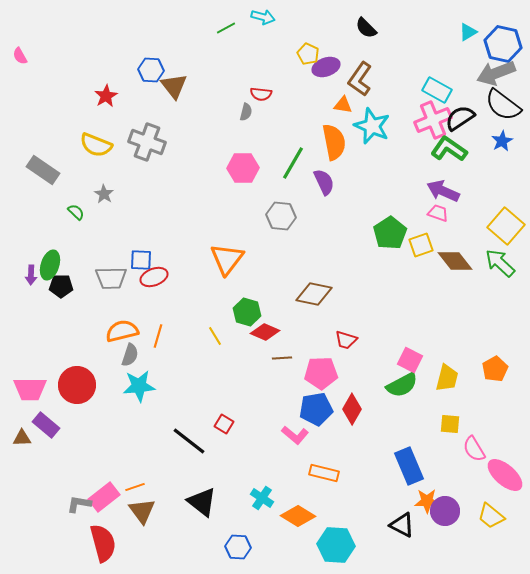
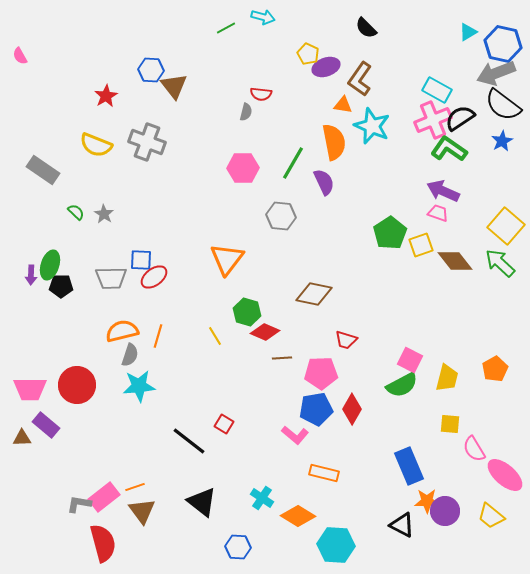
gray star at (104, 194): moved 20 px down
red ellipse at (154, 277): rotated 16 degrees counterclockwise
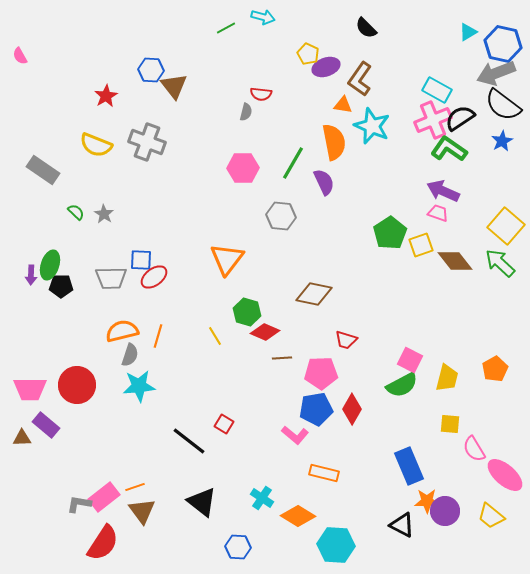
red semicircle at (103, 543): rotated 48 degrees clockwise
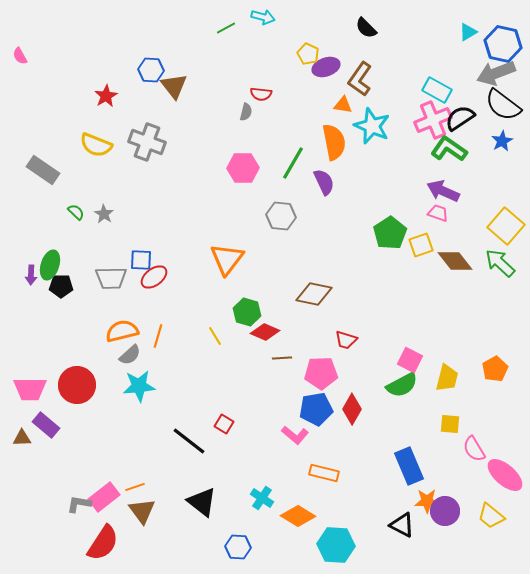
gray semicircle at (130, 355): rotated 30 degrees clockwise
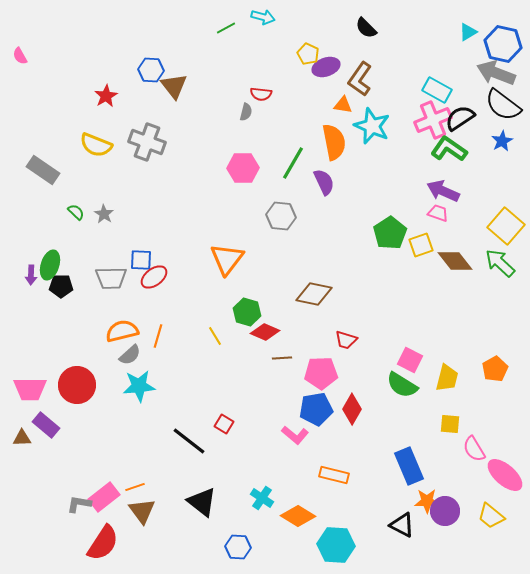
gray arrow at (496, 73): rotated 42 degrees clockwise
green semicircle at (402, 385): rotated 60 degrees clockwise
orange rectangle at (324, 473): moved 10 px right, 2 px down
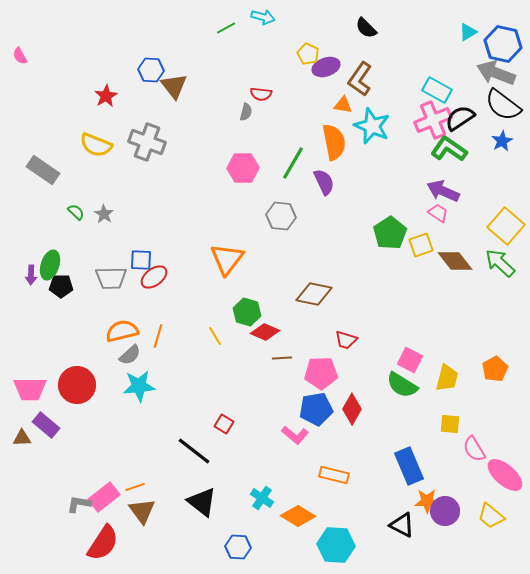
pink trapezoid at (438, 213): rotated 15 degrees clockwise
black line at (189, 441): moved 5 px right, 10 px down
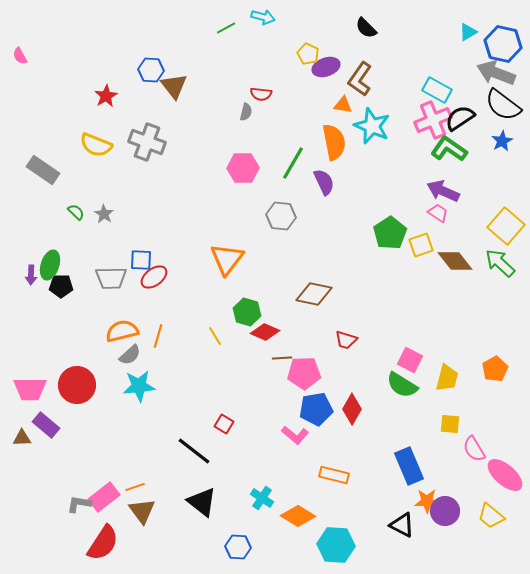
pink pentagon at (321, 373): moved 17 px left
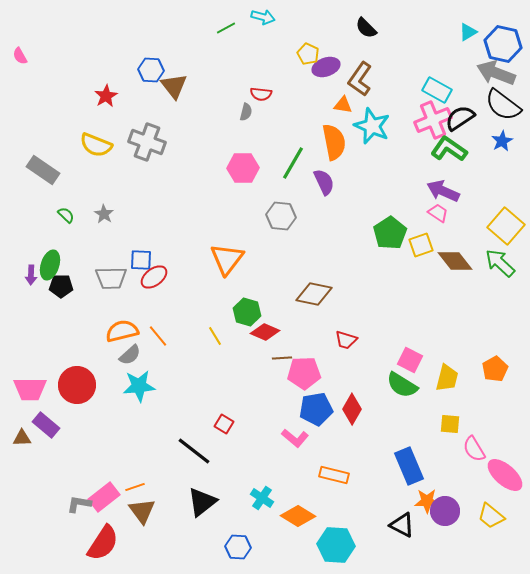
green semicircle at (76, 212): moved 10 px left, 3 px down
orange line at (158, 336): rotated 55 degrees counterclockwise
pink L-shape at (295, 435): moved 3 px down
black triangle at (202, 502): rotated 44 degrees clockwise
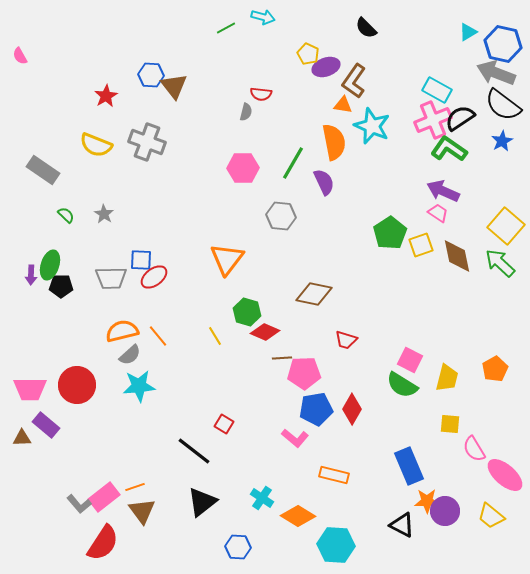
blue hexagon at (151, 70): moved 5 px down
brown L-shape at (360, 79): moved 6 px left, 2 px down
brown diamond at (455, 261): moved 2 px right, 5 px up; rotated 27 degrees clockwise
gray L-shape at (79, 504): rotated 140 degrees counterclockwise
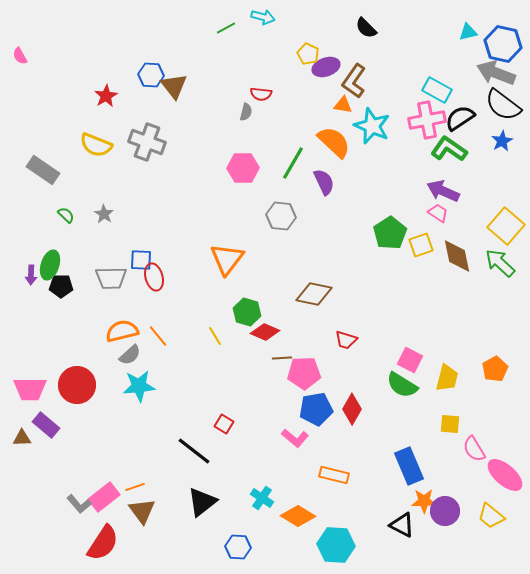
cyan triangle at (468, 32): rotated 18 degrees clockwise
pink cross at (433, 120): moved 6 px left; rotated 12 degrees clockwise
orange semicircle at (334, 142): rotated 36 degrees counterclockwise
red ellipse at (154, 277): rotated 68 degrees counterclockwise
orange star at (427, 501): moved 3 px left
